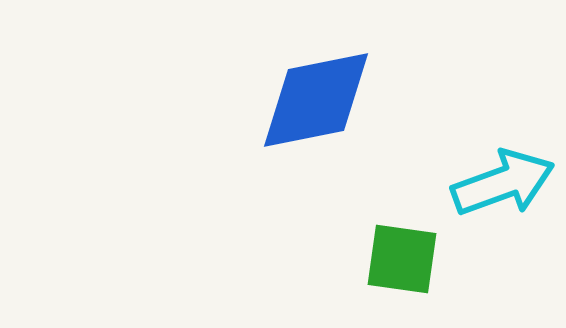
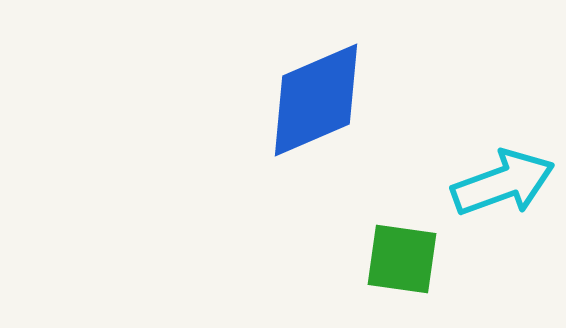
blue diamond: rotated 12 degrees counterclockwise
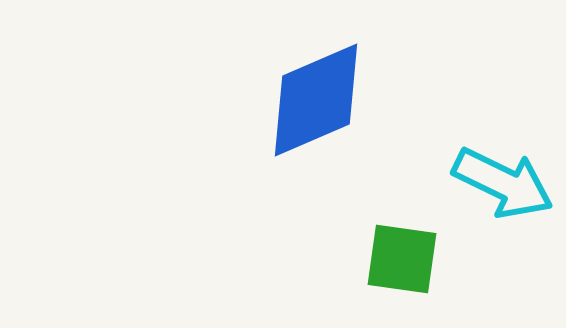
cyan arrow: rotated 46 degrees clockwise
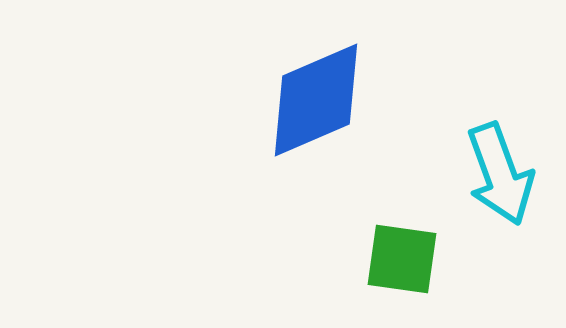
cyan arrow: moved 3 px left, 9 px up; rotated 44 degrees clockwise
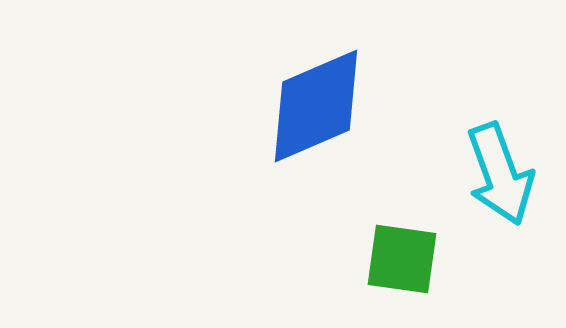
blue diamond: moved 6 px down
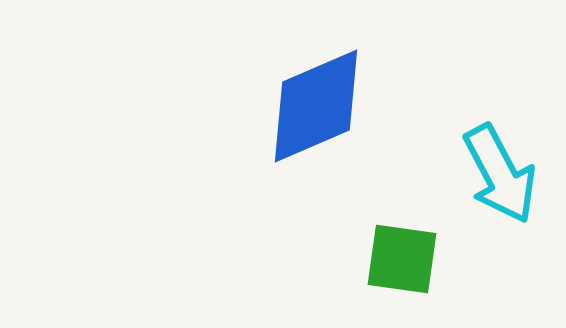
cyan arrow: rotated 8 degrees counterclockwise
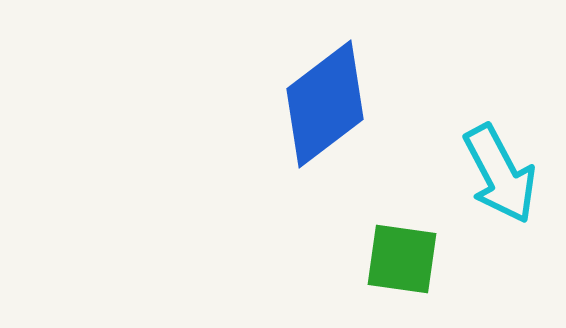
blue diamond: moved 9 px right, 2 px up; rotated 14 degrees counterclockwise
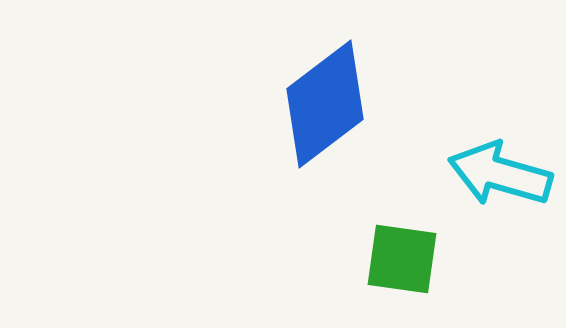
cyan arrow: rotated 134 degrees clockwise
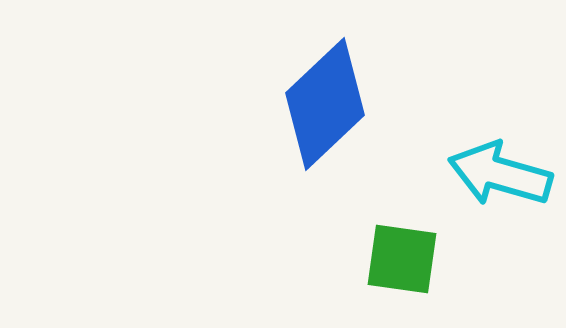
blue diamond: rotated 6 degrees counterclockwise
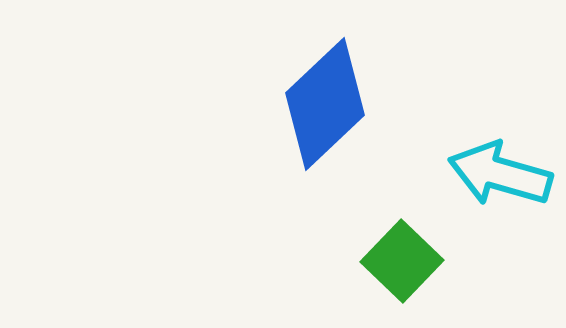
green square: moved 2 px down; rotated 36 degrees clockwise
